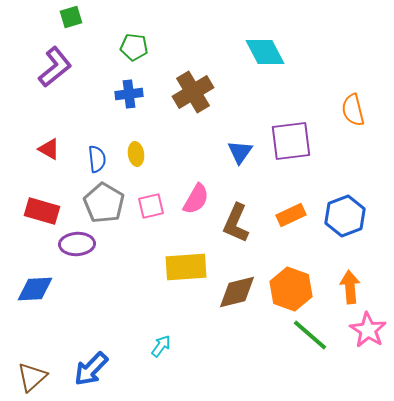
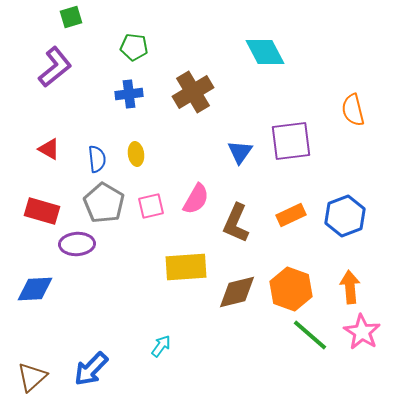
pink star: moved 6 px left, 2 px down
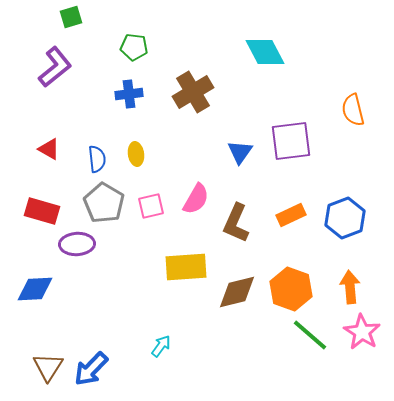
blue hexagon: moved 2 px down
brown triangle: moved 16 px right, 10 px up; rotated 16 degrees counterclockwise
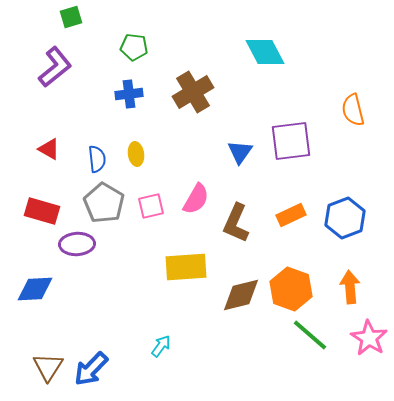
brown diamond: moved 4 px right, 3 px down
pink star: moved 7 px right, 6 px down
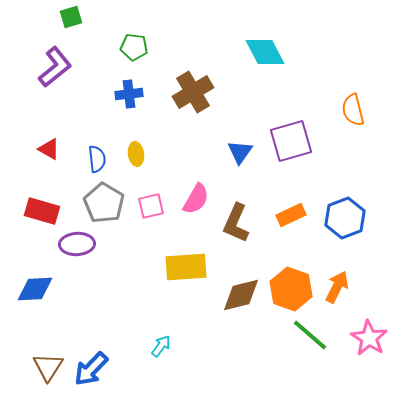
purple square: rotated 9 degrees counterclockwise
orange arrow: moved 13 px left; rotated 32 degrees clockwise
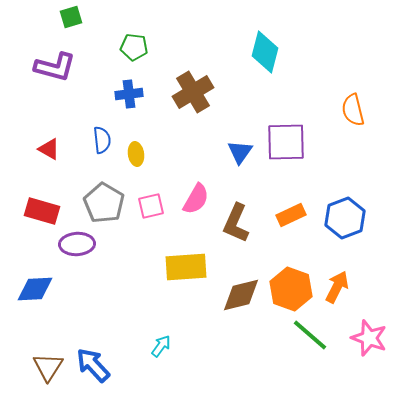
cyan diamond: rotated 42 degrees clockwise
purple L-shape: rotated 54 degrees clockwise
purple square: moved 5 px left, 1 px down; rotated 15 degrees clockwise
blue semicircle: moved 5 px right, 19 px up
pink star: rotated 12 degrees counterclockwise
blue arrow: moved 2 px right, 4 px up; rotated 93 degrees clockwise
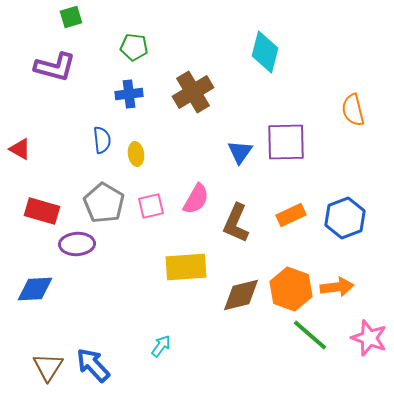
red triangle: moved 29 px left
orange arrow: rotated 56 degrees clockwise
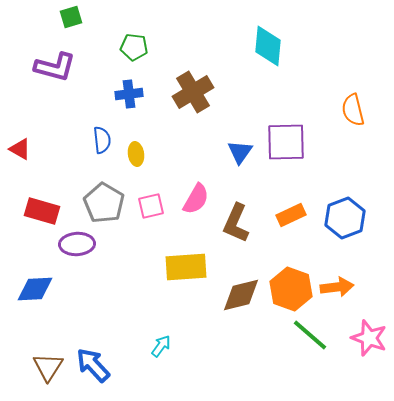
cyan diamond: moved 3 px right, 6 px up; rotated 9 degrees counterclockwise
